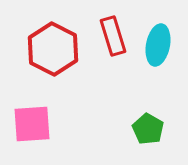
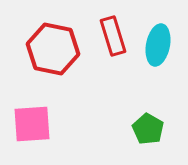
red hexagon: rotated 15 degrees counterclockwise
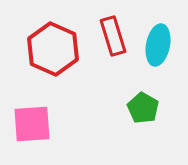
red hexagon: rotated 12 degrees clockwise
green pentagon: moved 5 px left, 21 px up
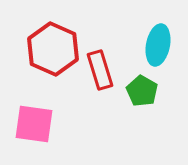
red rectangle: moved 13 px left, 34 px down
green pentagon: moved 1 px left, 17 px up
pink square: moved 2 px right; rotated 12 degrees clockwise
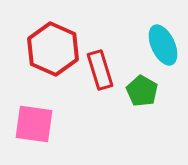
cyan ellipse: moved 5 px right; rotated 36 degrees counterclockwise
